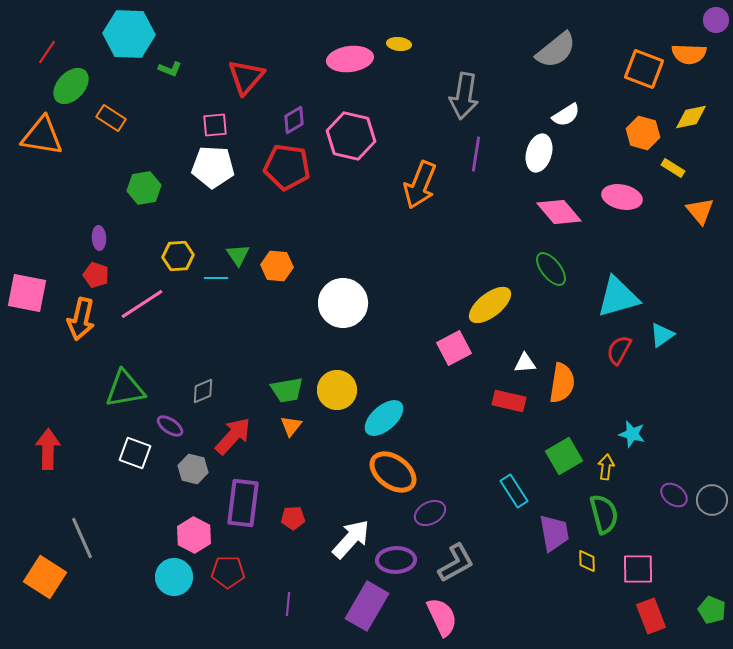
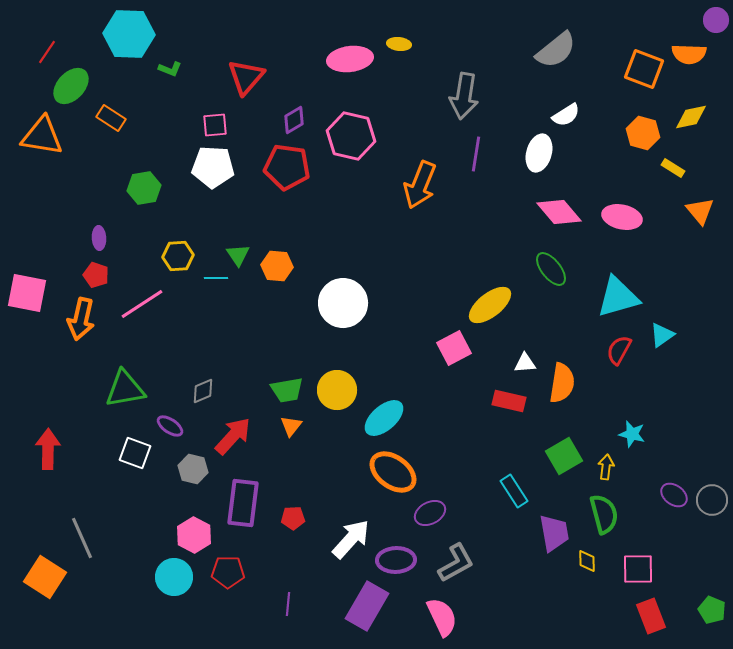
pink ellipse at (622, 197): moved 20 px down
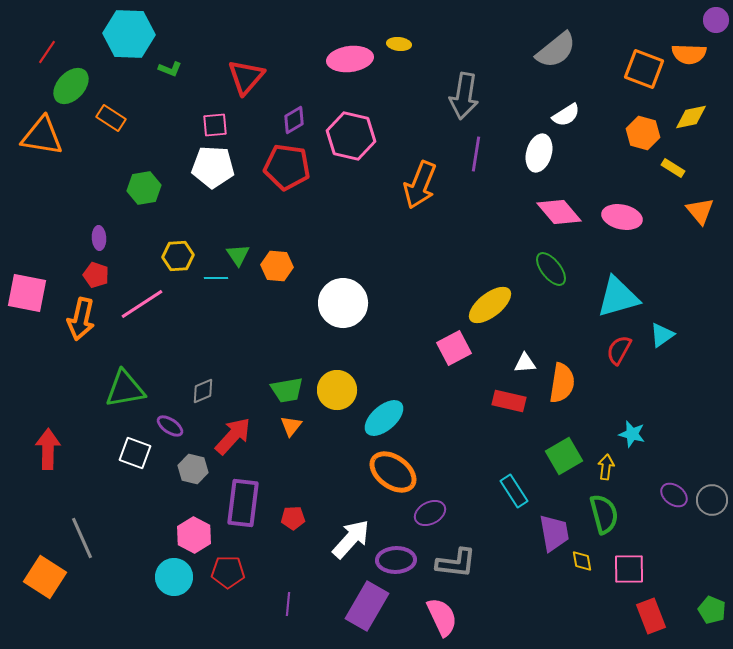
yellow diamond at (587, 561): moved 5 px left; rotated 10 degrees counterclockwise
gray L-shape at (456, 563): rotated 36 degrees clockwise
pink square at (638, 569): moved 9 px left
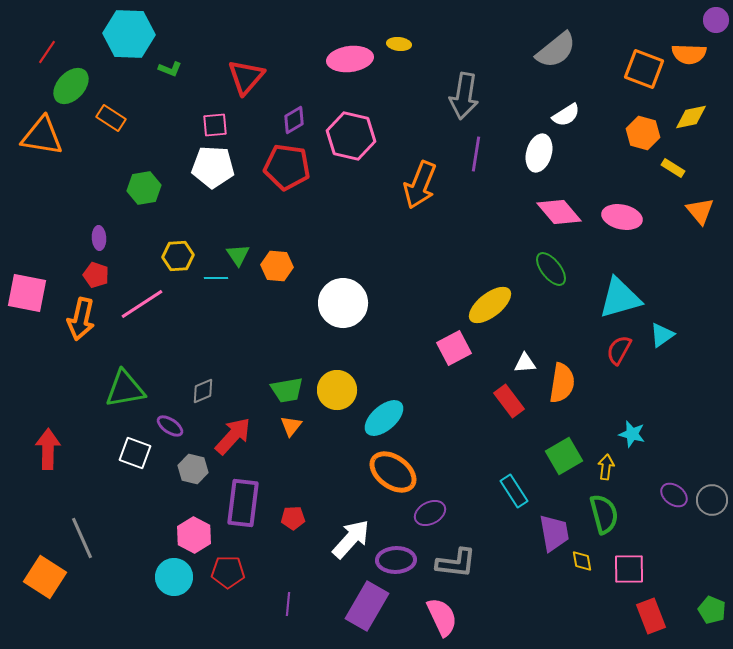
cyan triangle at (618, 297): moved 2 px right, 1 px down
red rectangle at (509, 401): rotated 40 degrees clockwise
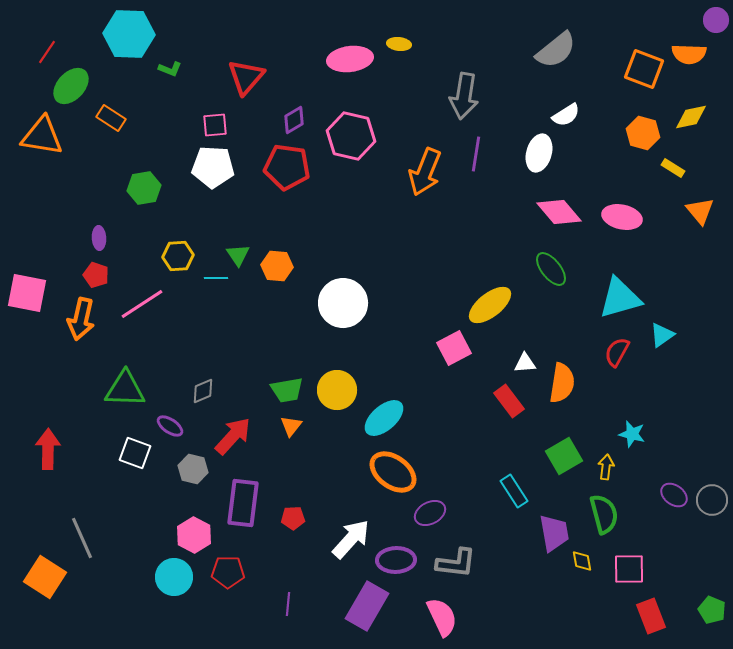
orange arrow at (420, 185): moved 5 px right, 13 px up
red semicircle at (619, 350): moved 2 px left, 2 px down
green triangle at (125, 389): rotated 12 degrees clockwise
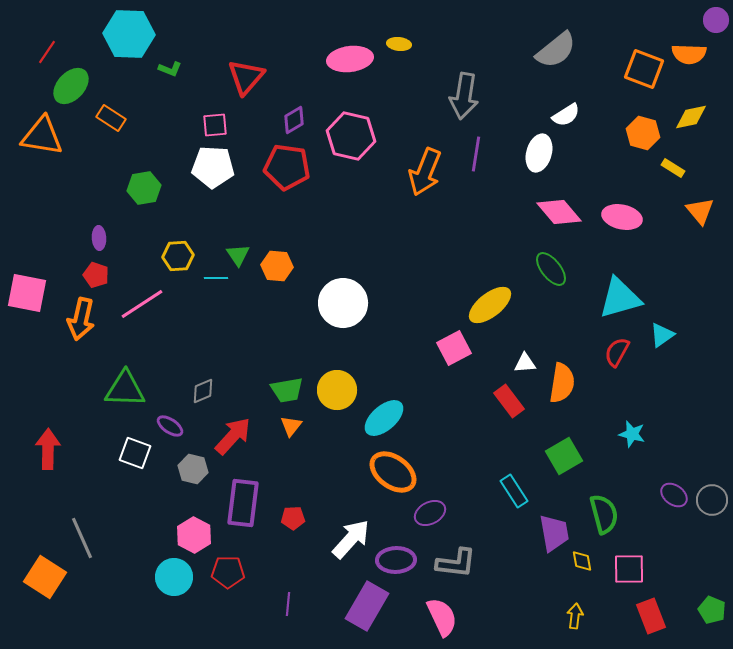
yellow arrow at (606, 467): moved 31 px left, 149 px down
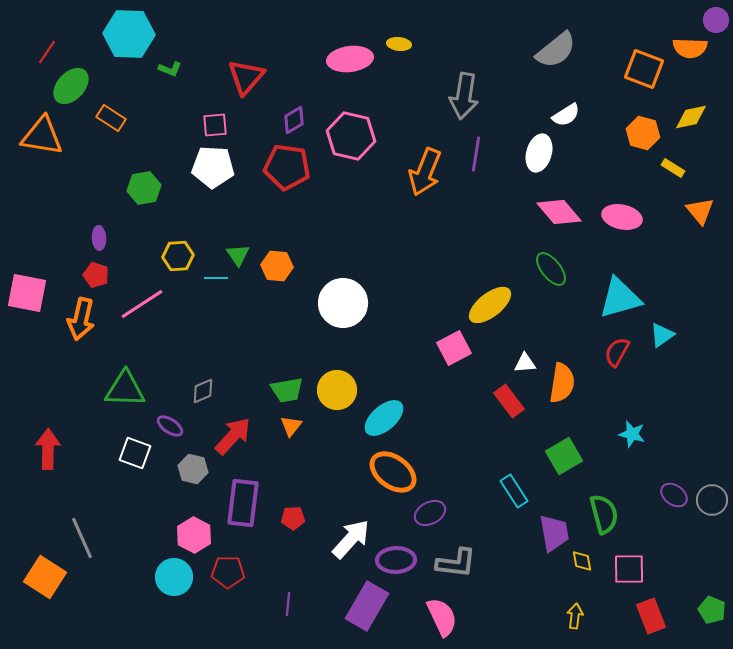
orange semicircle at (689, 54): moved 1 px right, 6 px up
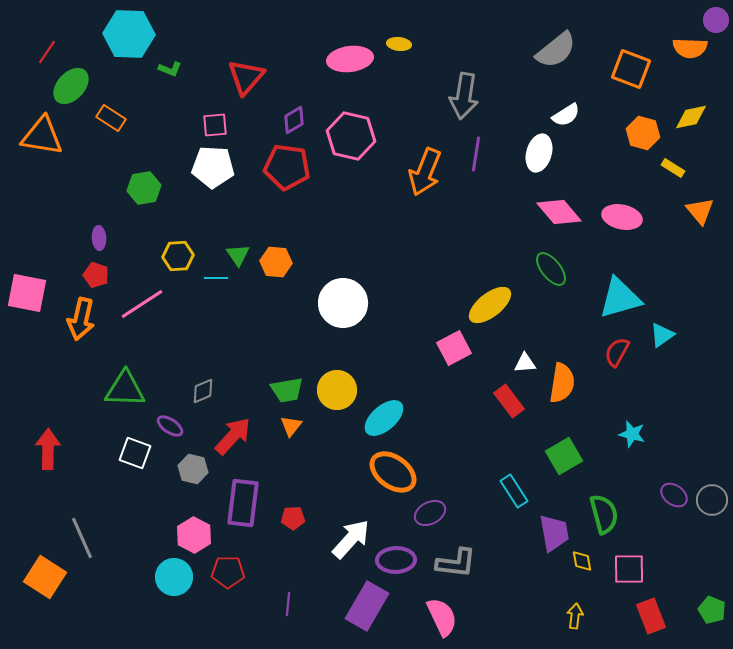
orange square at (644, 69): moved 13 px left
orange hexagon at (277, 266): moved 1 px left, 4 px up
